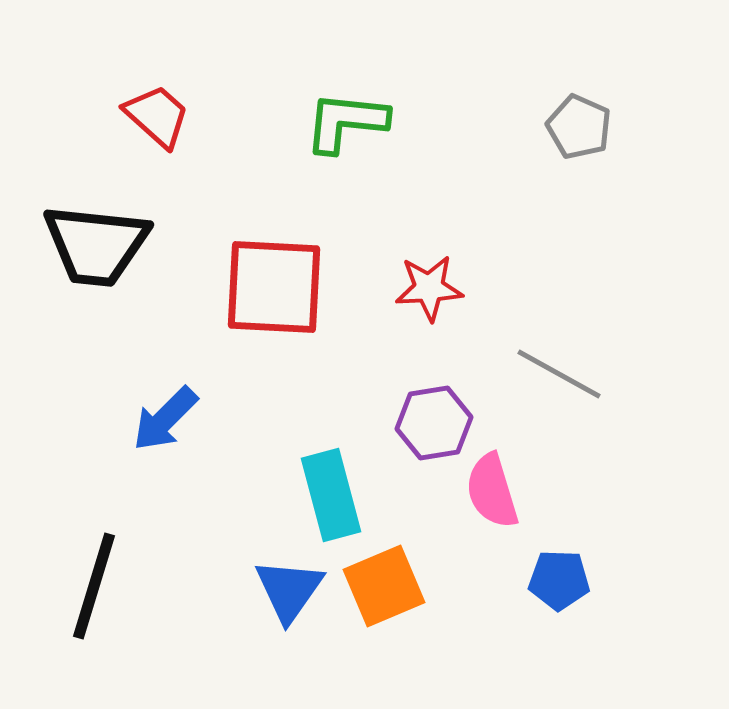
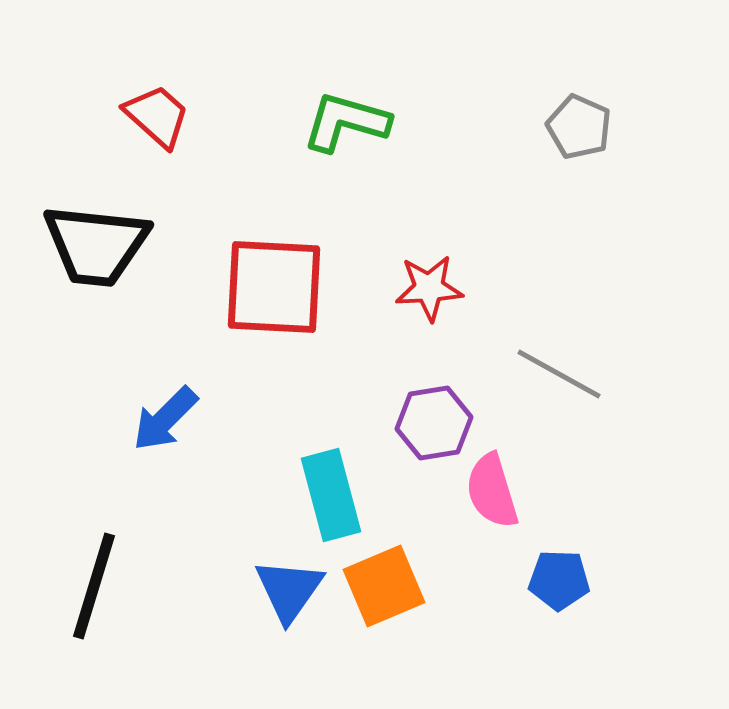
green L-shape: rotated 10 degrees clockwise
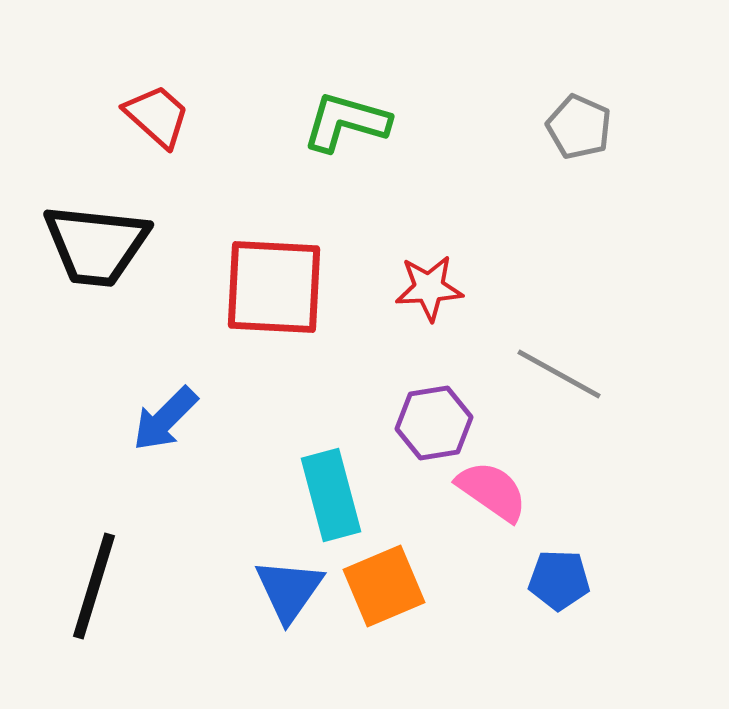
pink semicircle: rotated 142 degrees clockwise
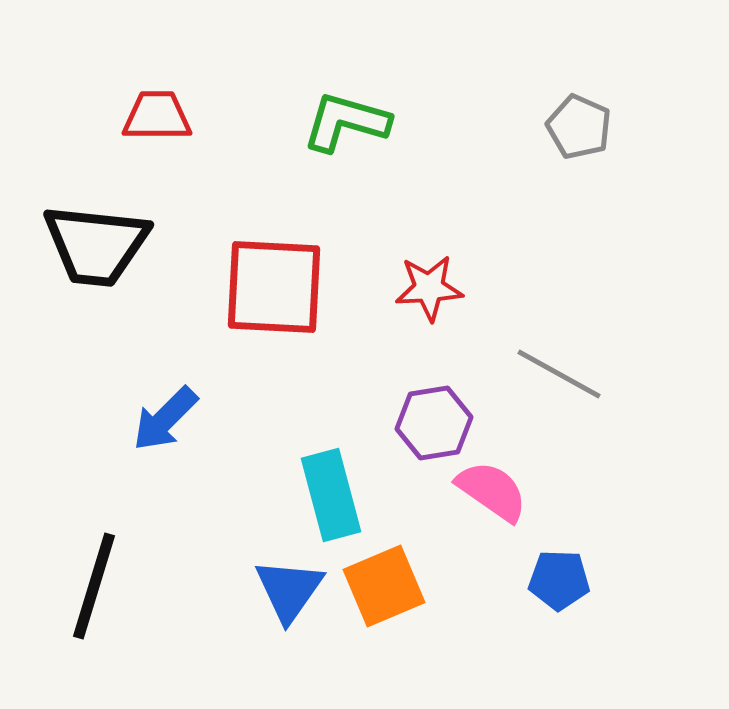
red trapezoid: rotated 42 degrees counterclockwise
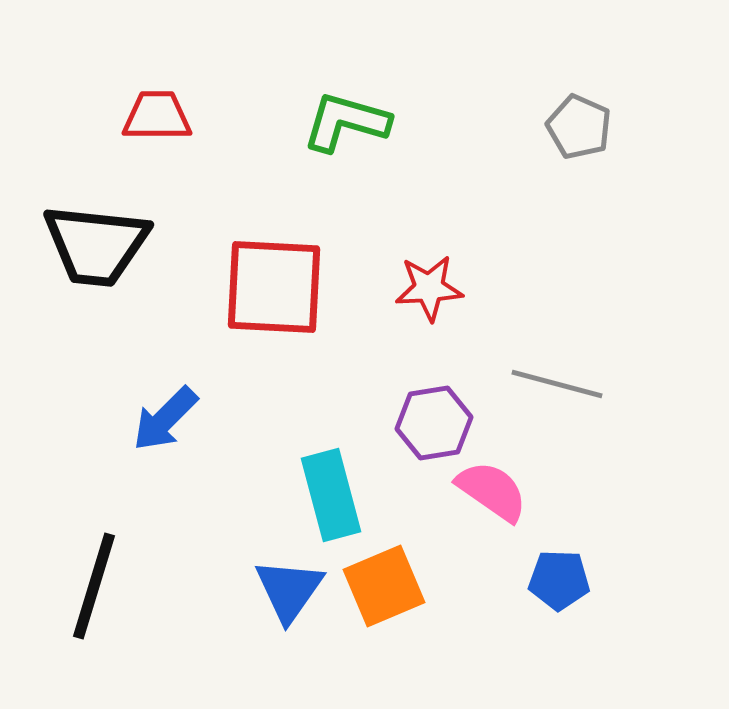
gray line: moved 2 px left, 10 px down; rotated 14 degrees counterclockwise
